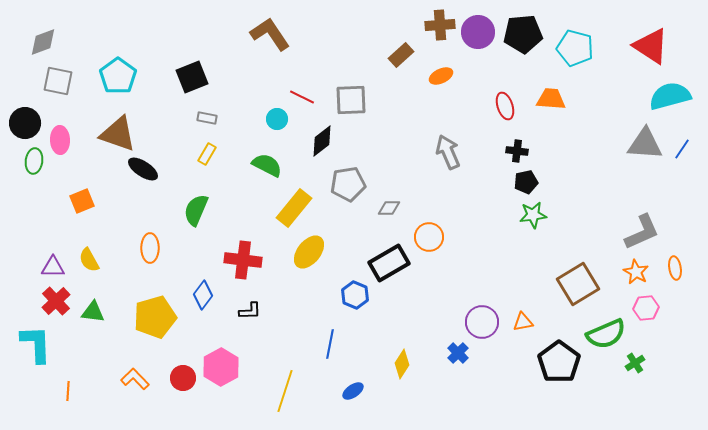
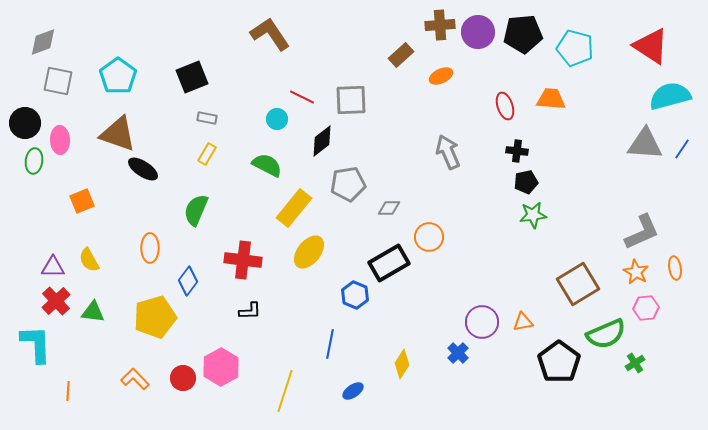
blue diamond at (203, 295): moved 15 px left, 14 px up
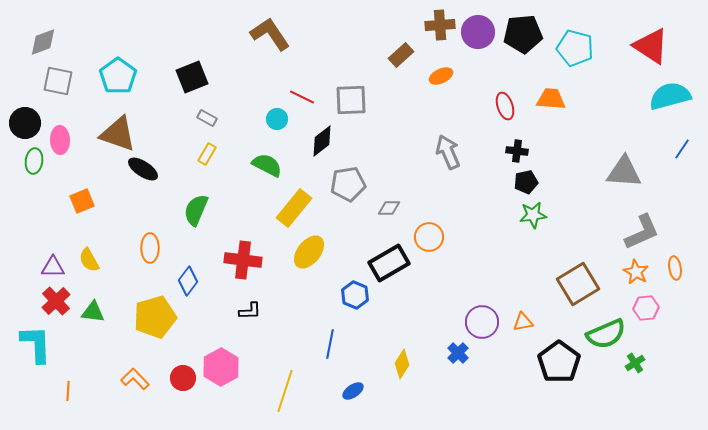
gray rectangle at (207, 118): rotated 18 degrees clockwise
gray triangle at (645, 144): moved 21 px left, 28 px down
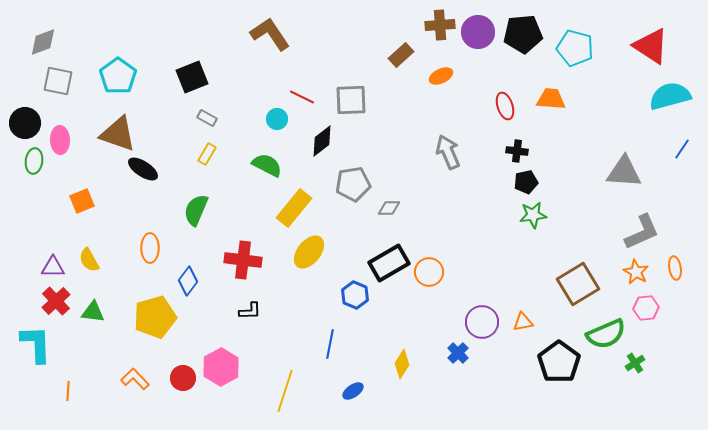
gray pentagon at (348, 184): moved 5 px right
orange circle at (429, 237): moved 35 px down
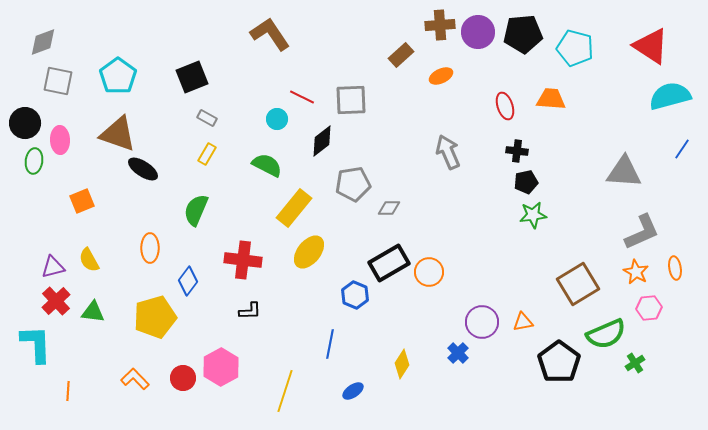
purple triangle at (53, 267): rotated 15 degrees counterclockwise
pink hexagon at (646, 308): moved 3 px right
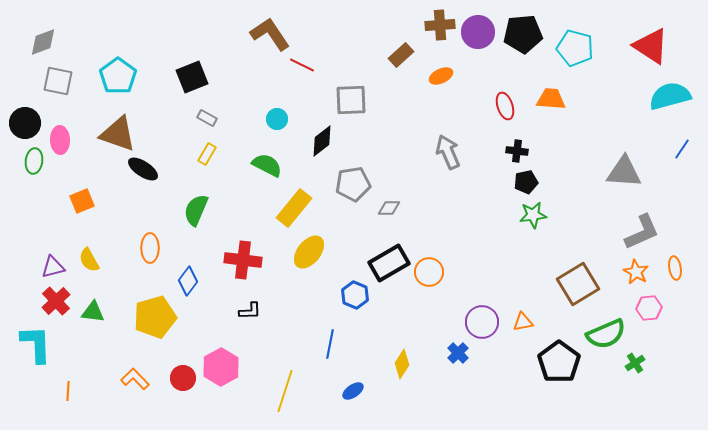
red line at (302, 97): moved 32 px up
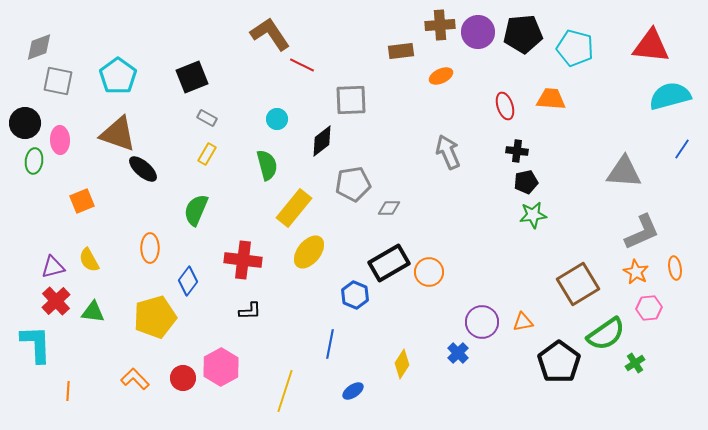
gray diamond at (43, 42): moved 4 px left, 5 px down
red triangle at (651, 46): rotated 27 degrees counterclockwise
brown rectangle at (401, 55): moved 4 px up; rotated 35 degrees clockwise
green semicircle at (267, 165): rotated 48 degrees clockwise
black ellipse at (143, 169): rotated 8 degrees clockwise
green semicircle at (606, 334): rotated 12 degrees counterclockwise
